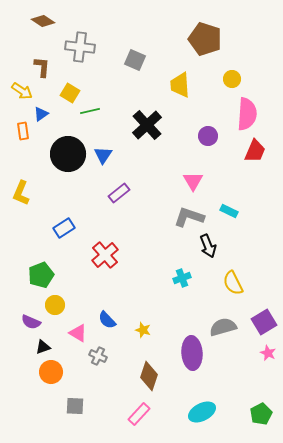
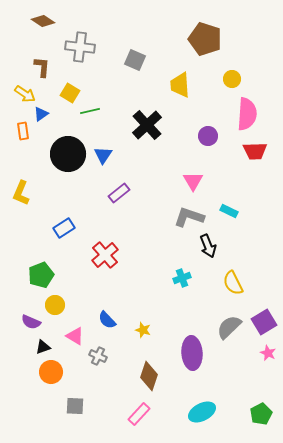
yellow arrow at (22, 91): moved 3 px right, 3 px down
red trapezoid at (255, 151): rotated 65 degrees clockwise
gray semicircle at (223, 327): moved 6 px right; rotated 28 degrees counterclockwise
pink triangle at (78, 333): moved 3 px left, 3 px down
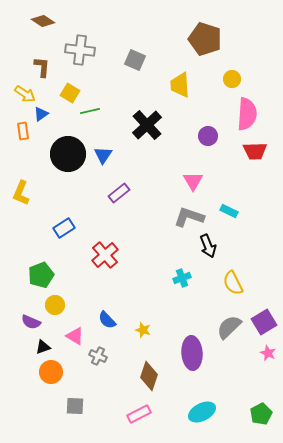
gray cross at (80, 47): moved 3 px down
pink rectangle at (139, 414): rotated 20 degrees clockwise
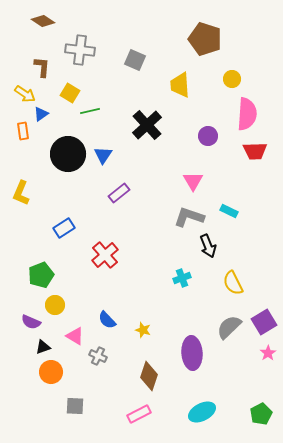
pink star at (268, 353): rotated 14 degrees clockwise
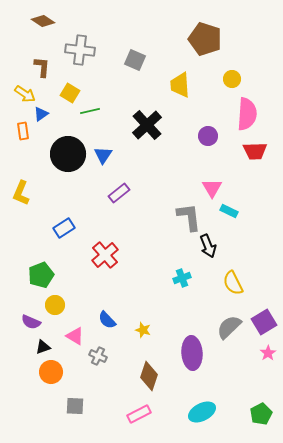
pink triangle at (193, 181): moved 19 px right, 7 px down
gray L-shape at (189, 217): rotated 64 degrees clockwise
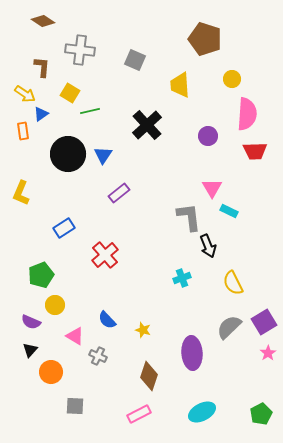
black triangle at (43, 347): moved 13 px left, 3 px down; rotated 28 degrees counterclockwise
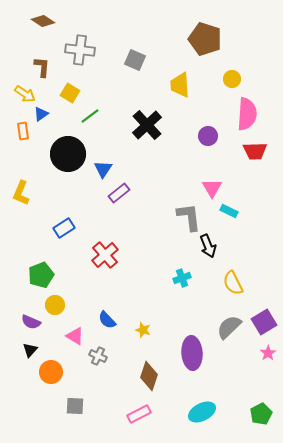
green line at (90, 111): moved 5 px down; rotated 24 degrees counterclockwise
blue triangle at (103, 155): moved 14 px down
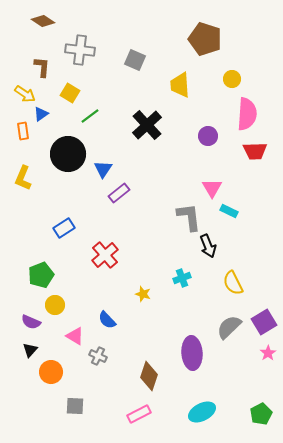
yellow L-shape at (21, 193): moved 2 px right, 15 px up
yellow star at (143, 330): moved 36 px up
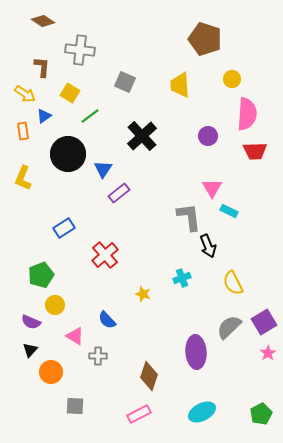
gray square at (135, 60): moved 10 px left, 22 px down
blue triangle at (41, 114): moved 3 px right, 2 px down
black cross at (147, 125): moved 5 px left, 11 px down
purple ellipse at (192, 353): moved 4 px right, 1 px up
gray cross at (98, 356): rotated 24 degrees counterclockwise
